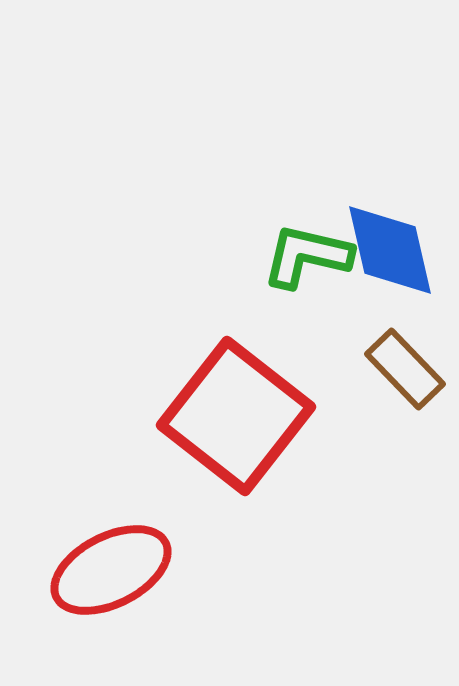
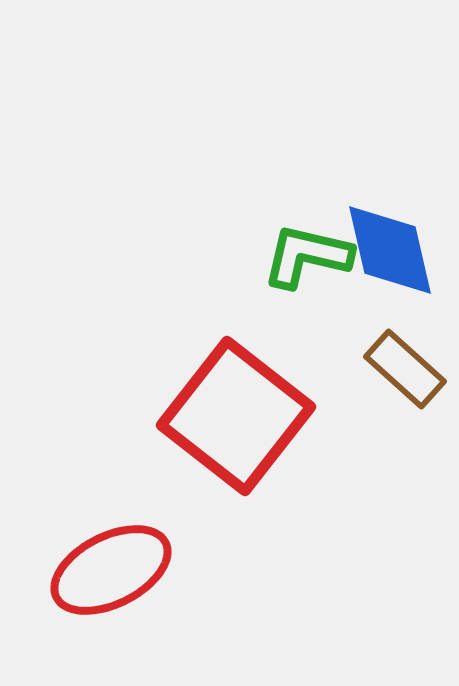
brown rectangle: rotated 4 degrees counterclockwise
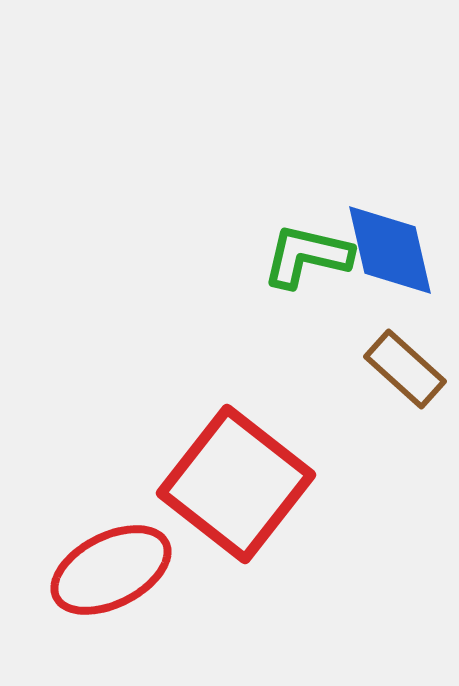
red square: moved 68 px down
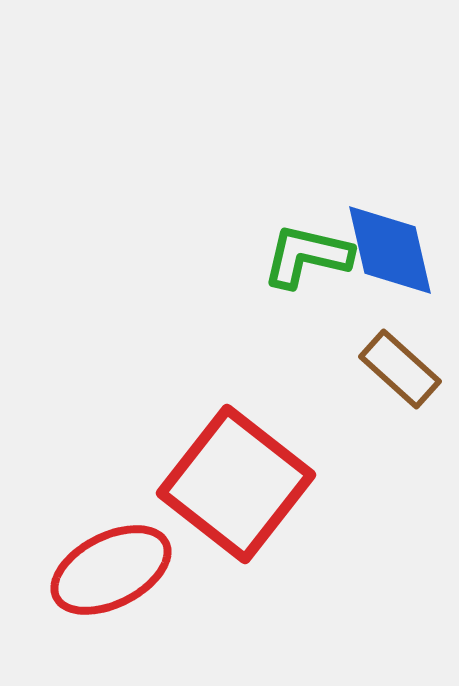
brown rectangle: moved 5 px left
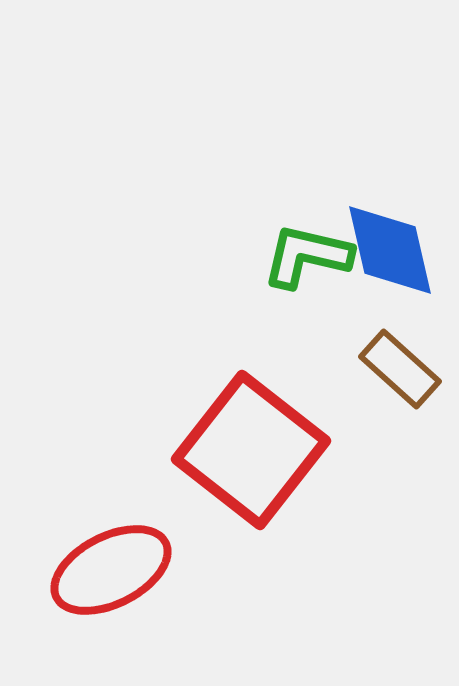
red square: moved 15 px right, 34 px up
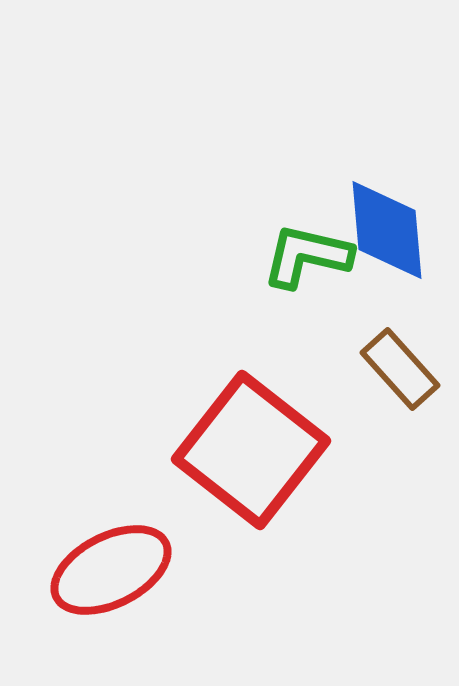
blue diamond: moved 3 px left, 20 px up; rotated 8 degrees clockwise
brown rectangle: rotated 6 degrees clockwise
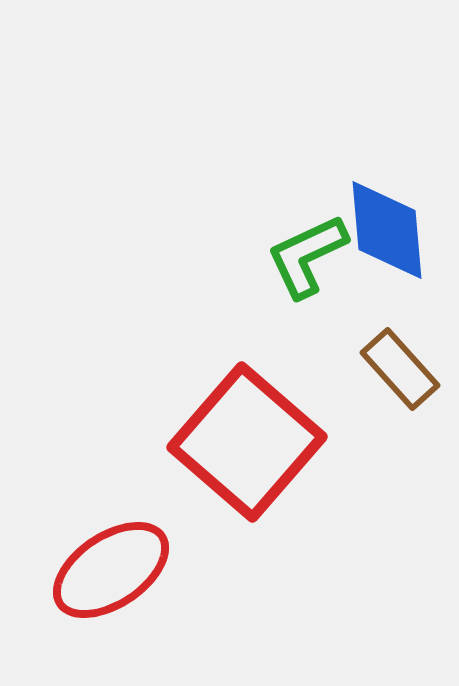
green L-shape: rotated 38 degrees counterclockwise
red square: moved 4 px left, 8 px up; rotated 3 degrees clockwise
red ellipse: rotated 7 degrees counterclockwise
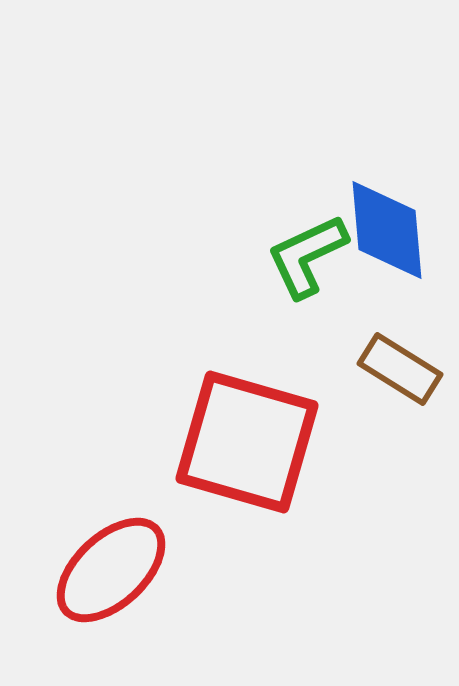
brown rectangle: rotated 16 degrees counterclockwise
red square: rotated 25 degrees counterclockwise
red ellipse: rotated 9 degrees counterclockwise
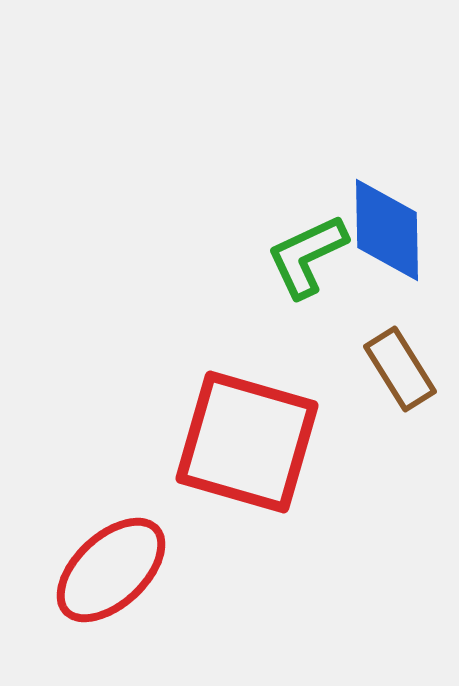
blue diamond: rotated 4 degrees clockwise
brown rectangle: rotated 26 degrees clockwise
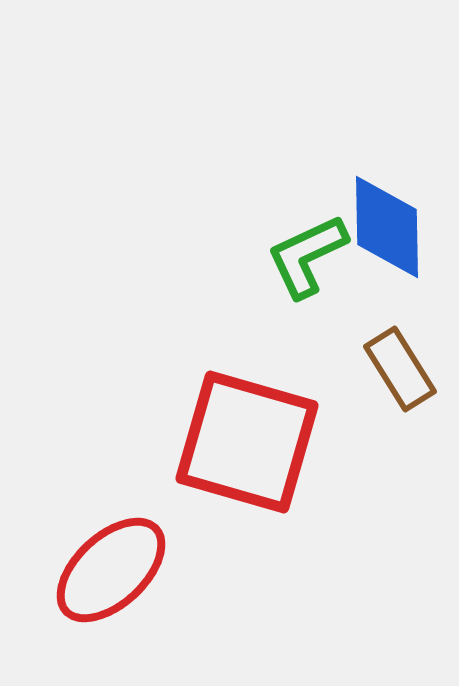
blue diamond: moved 3 px up
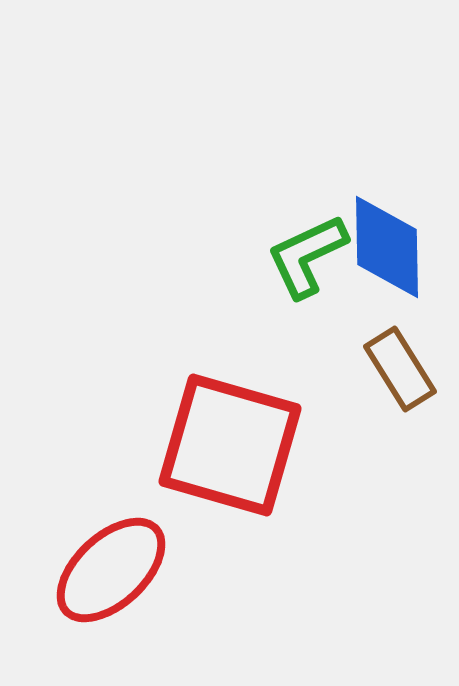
blue diamond: moved 20 px down
red square: moved 17 px left, 3 px down
